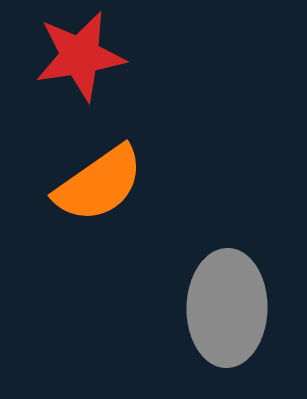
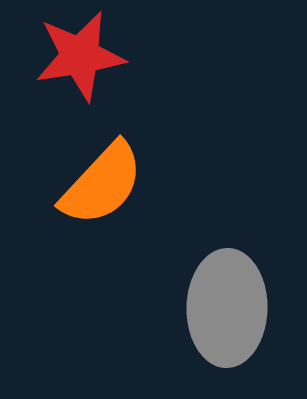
orange semicircle: moved 3 px right; rotated 12 degrees counterclockwise
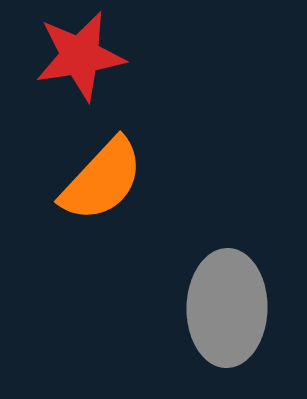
orange semicircle: moved 4 px up
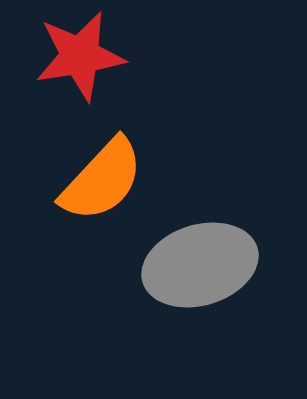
gray ellipse: moved 27 px left, 43 px up; rotated 72 degrees clockwise
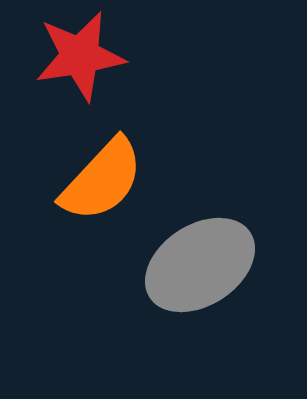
gray ellipse: rotated 16 degrees counterclockwise
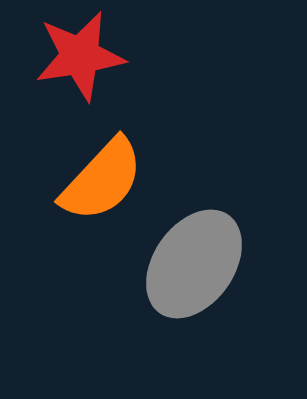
gray ellipse: moved 6 px left, 1 px up; rotated 22 degrees counterclockwise
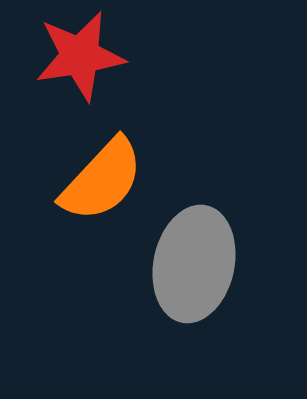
gray ellipse: rotated 23 degrees counterclockwise
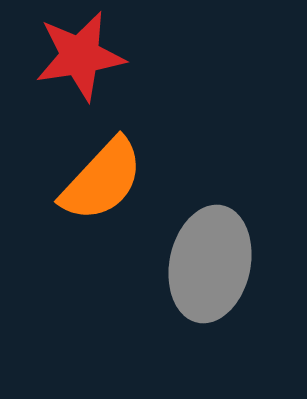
gray ellipse: moved 16 px right
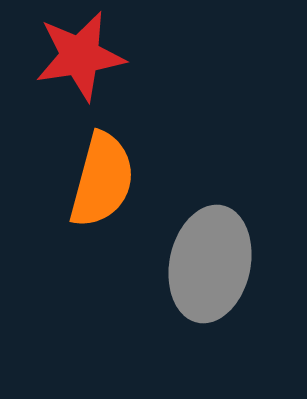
orange semicircle: rotated 28 degrees counterclockwise
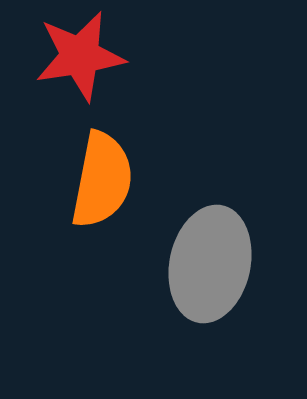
orange semicircle: rotated 4 degrees counterclockwise
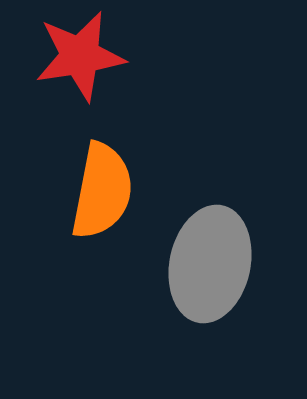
orange semicircle: moved 11 px down
